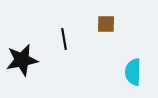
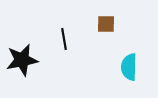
cyan semicircle: moved 4 px left, 5 px up
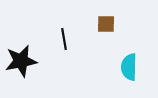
black star: moved 1 px left, 1 px down
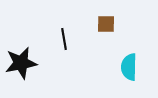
black star: moved 2 px down
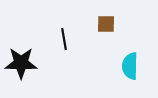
black star: rotated 12 degrees clockwise
cyan semicircle: moved 1 px right, 1 px up
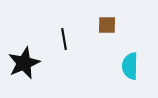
brown square: moved 1 px right, 1 px down
black star: moved 3 px right; rotated 24 degrees counterclockwise
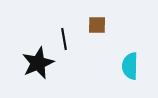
brown square: moved 10 px left
black star: moved 14 px right
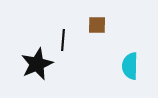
black line: moved 1 px left, 1 px down; rotated 15 degrees clockwise
black star: moved 1 px left, 1 px down
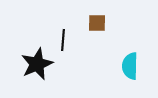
brown square: moved 2 px up
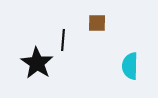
black star: moved 1 px up; rotated 16 degrees counterclockwise
